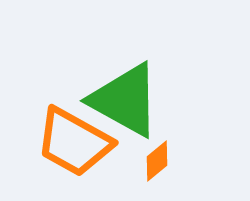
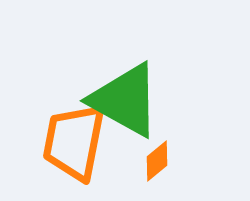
orange trapezoid: rotated 72 degrees clockwise
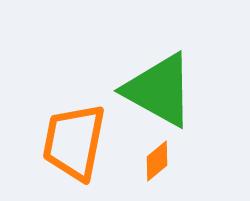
green triangle: moved 34 px right, 10 px up
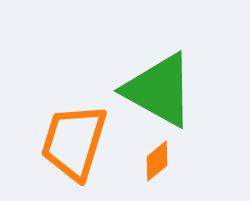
orange trapezoid: rotated 6 degrees clockwise
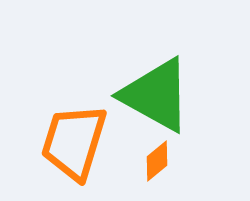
green triangle: moved 3 px left, 5 px down
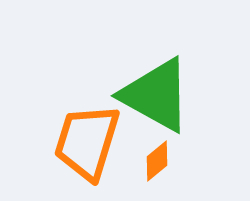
orange trapezoid: moved 13 px right
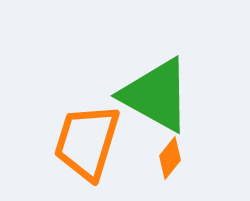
orange diamond: moved 13 px right, 3 px up; rotated 12 degrees counterclockwise
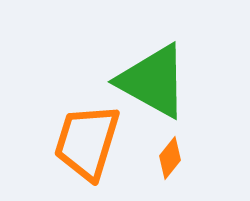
green triangle: moved 3 px left, 14 px up
